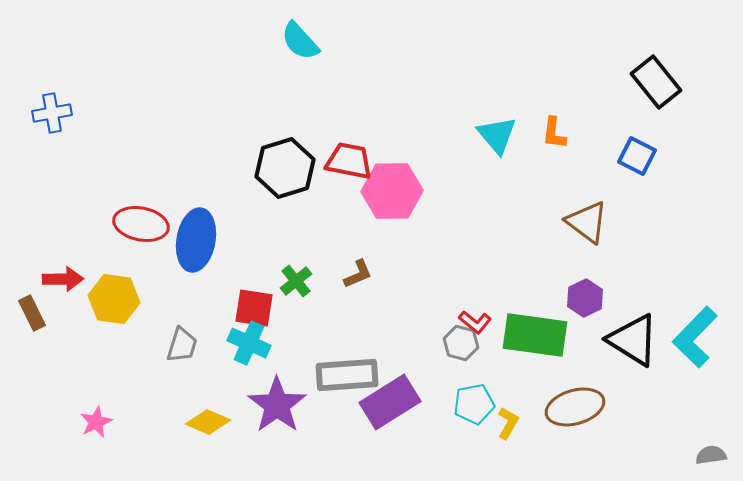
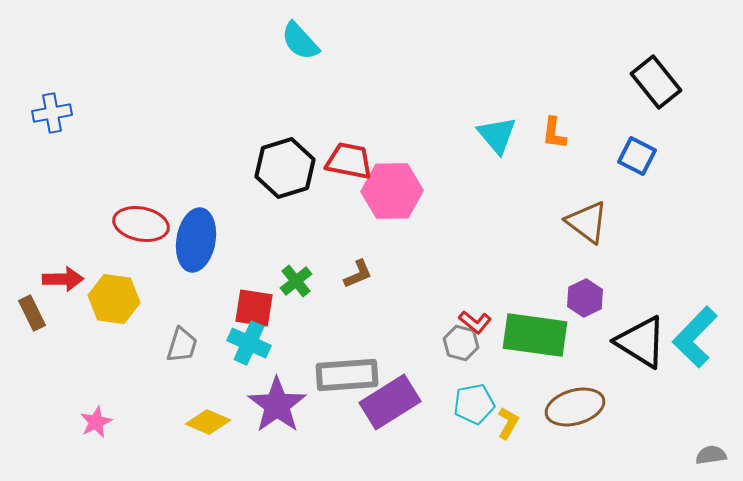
black triangle: moved 8 px right, 2 px down
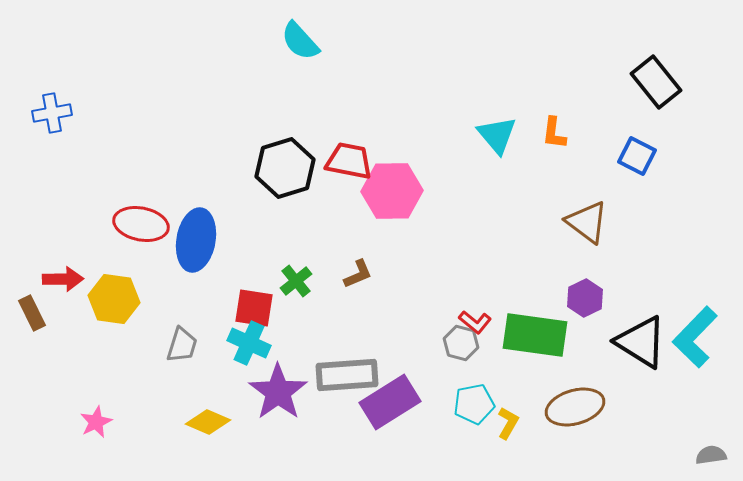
purple star: moved 1 px right, 13 px up
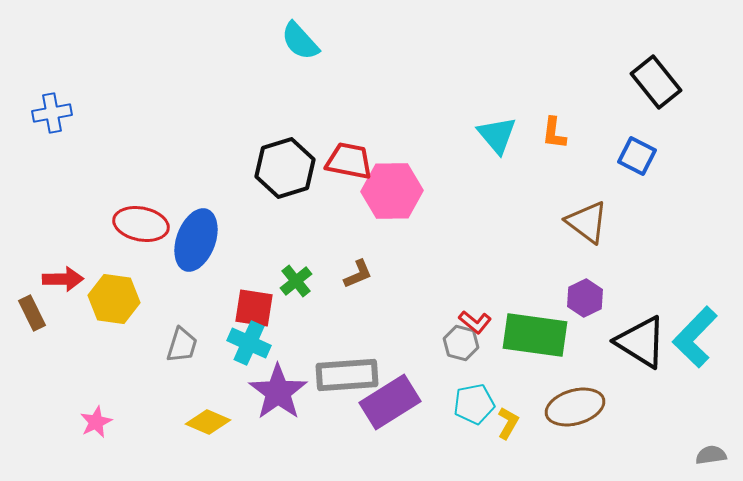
blue ellipse: rotated 10 degrees clockwise
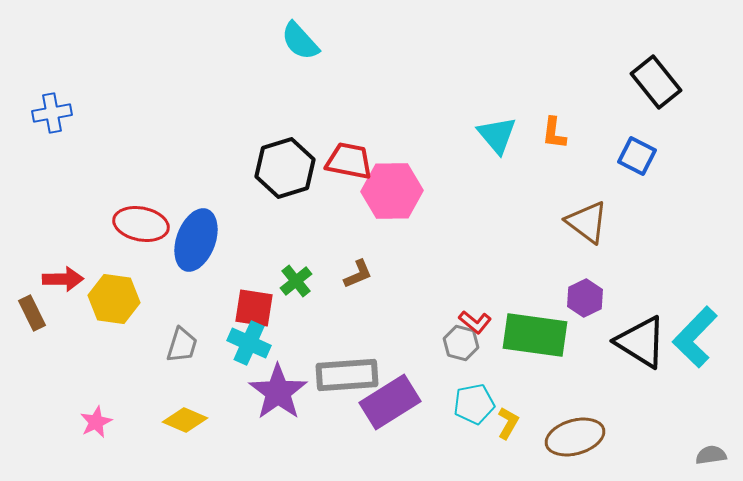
brown ellipse: moved 30 px down
yellow diamond: moved 23 px left, 2 px up
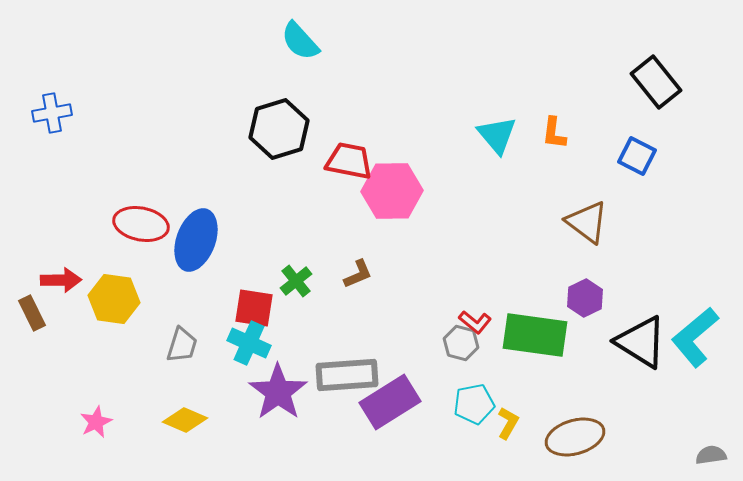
black hexagon: moved 6 px left, 39 px up
red arrow: moved 2 px left, 1 px down
cyan L-shape: rotated 6 degrees clockwise
